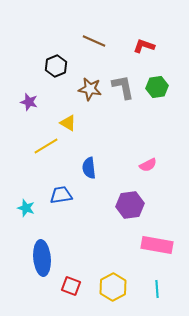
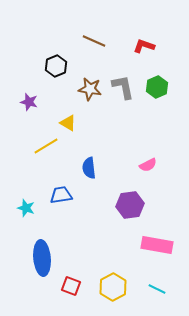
green hexagon: rotated 15 degrees counterclockwise
cyan line: rotated 60 degrees counterclockwise
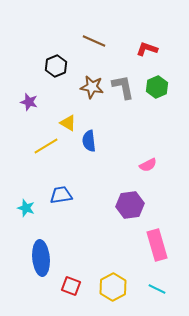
red L-shape: moved 3 px right, 3 px down
brown star: moved 2 px right, 2 px up
blue semicircle: moved 27 px up
pink rectangle: rotated 64 degrees clockwise
blue ellipse: moved 1 px left
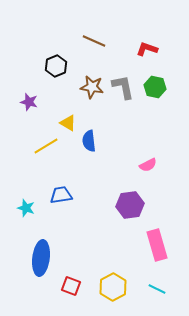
green hexagon: moved 2 px left; rotated 25 degrees counterclockwise
blue ellipse: rotated 12 degrees clockwise
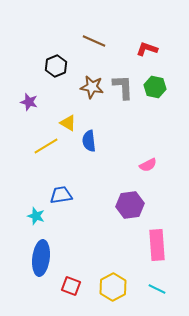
gray L-shape: rotated 8 degrees clockwise
cyan star: moved 10 px right, 8 px down
pink rectangle: rotated 12 degrees clockwise
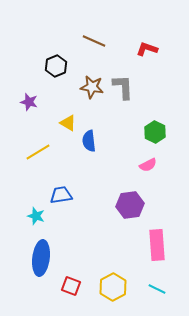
green hexagon: moved 45 px down; rotated 15 degrees clockwise
yellow line: moved 8 px left, 6 px down
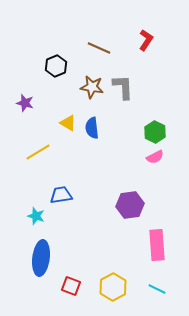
brown line: moved 5 px right, 7 px down
red L-shape: moved 1 px left, 9 px up; rotated 105 degrees clockwise
purple star: moved 4 px left, 1 px down
blue semicircle: moved 3 px right, 13 px up
pink semicircle: moved 7 px right, 8 px up
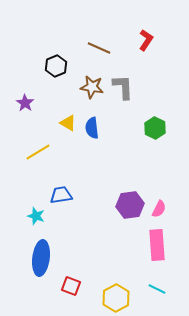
purple star: rotated 18 degrees clockwise
green hexagon: moved 4 px up
pink semicircle: moved 4 px right, 52 px down; rotated 36 degrees counterclockwise
yellow hexagon: moved 3 px right, 11 px down
